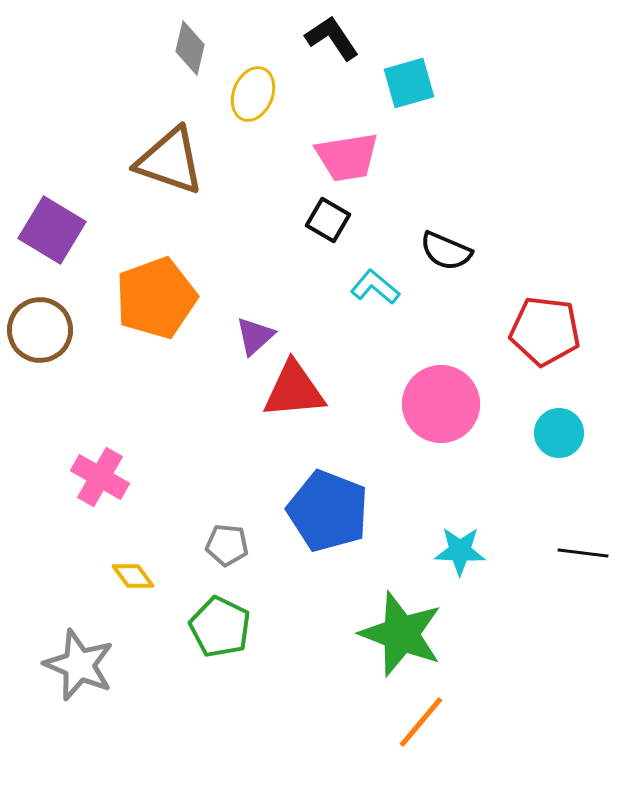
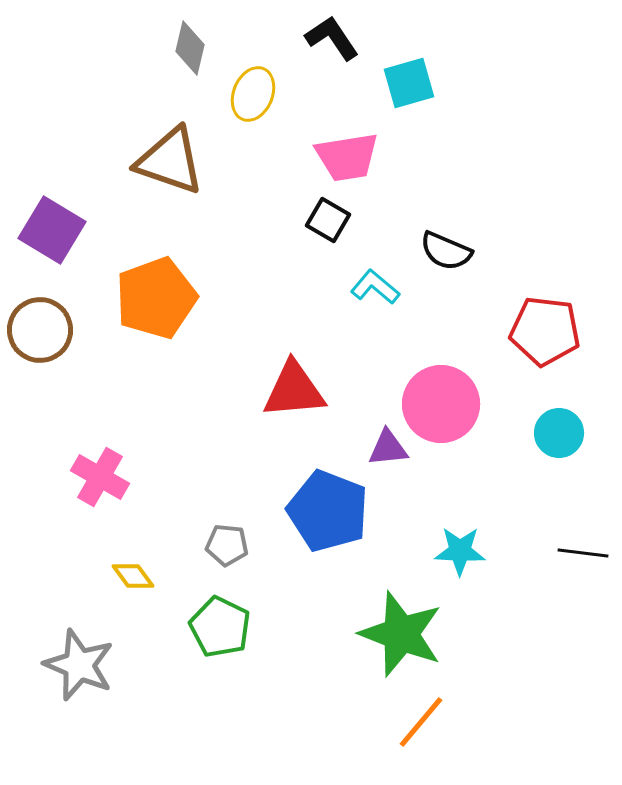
purple triangle: moved 133 px right, 112 px down; rotated 36 degrees clockwise
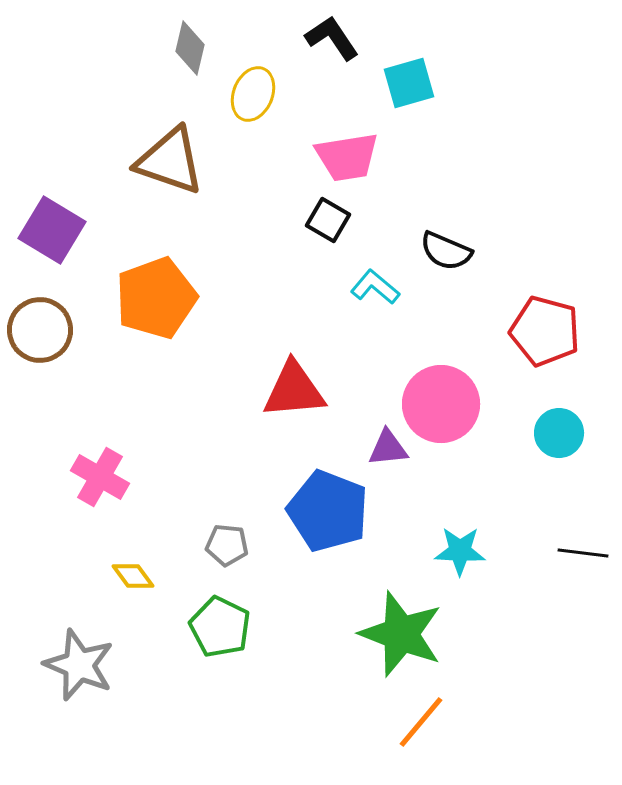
red pentagon: rotated 8 degrees clockwise
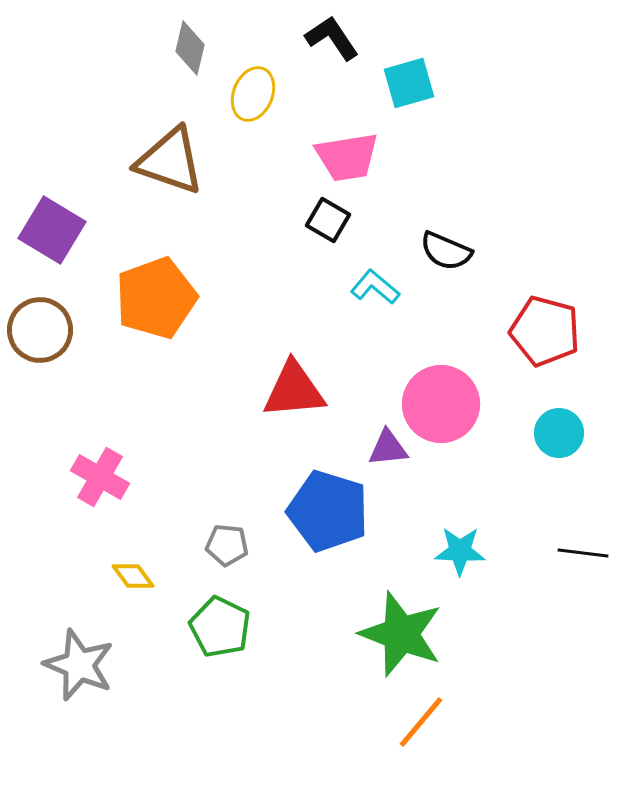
blue pentagon: rotated 4 degrees counterclockwise
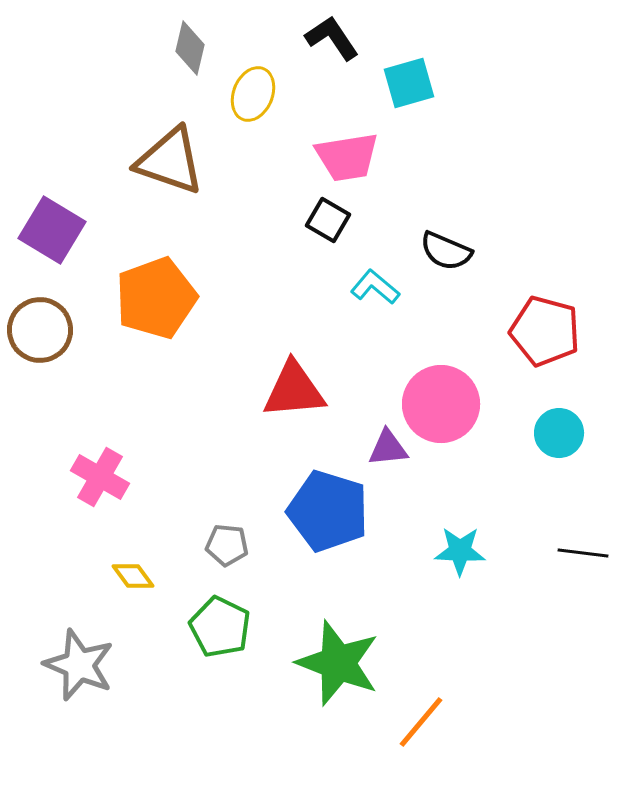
green star: moved 63 px left, 29 px down
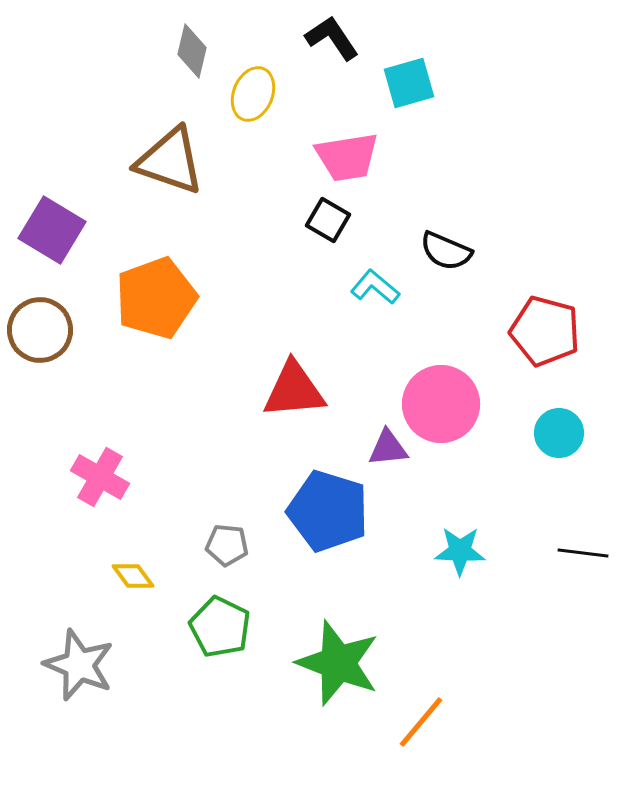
gray diamond: moved 2 px right, 3 px down
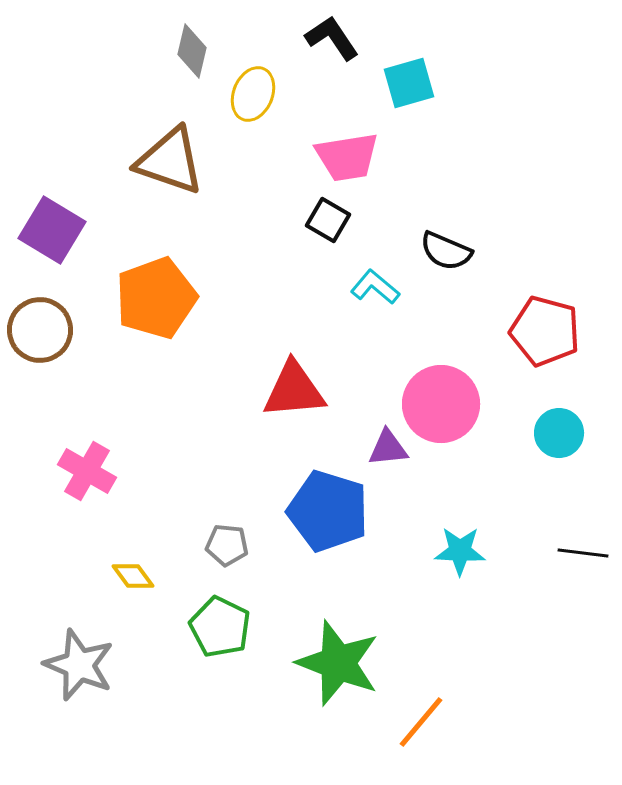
pink cross: moved 13 px left, 6 px up
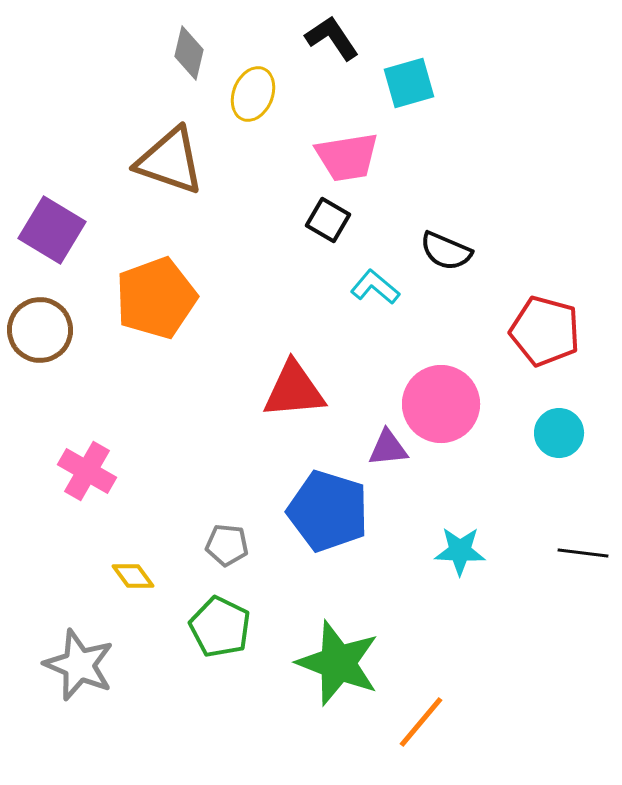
gray diamond: moved 3 px left, 2 px down
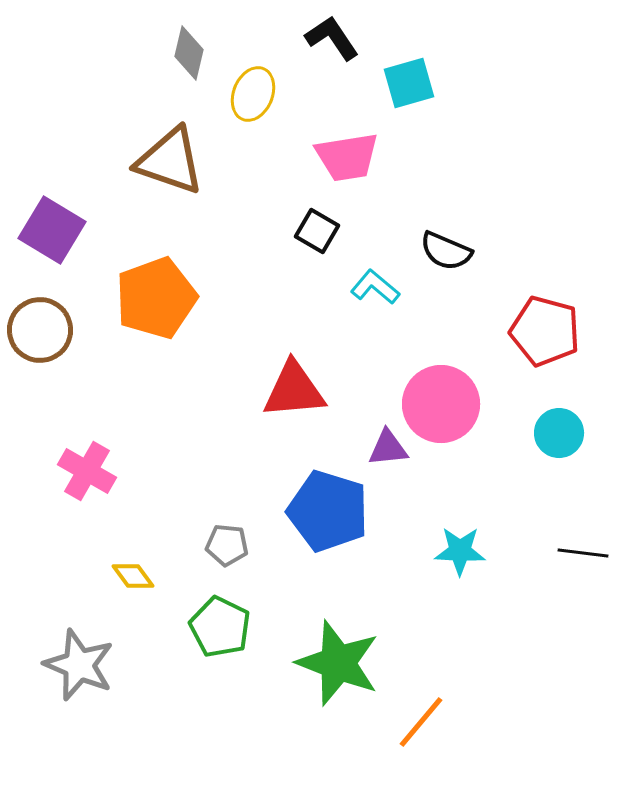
black square: moved 11 px left, 11 px down
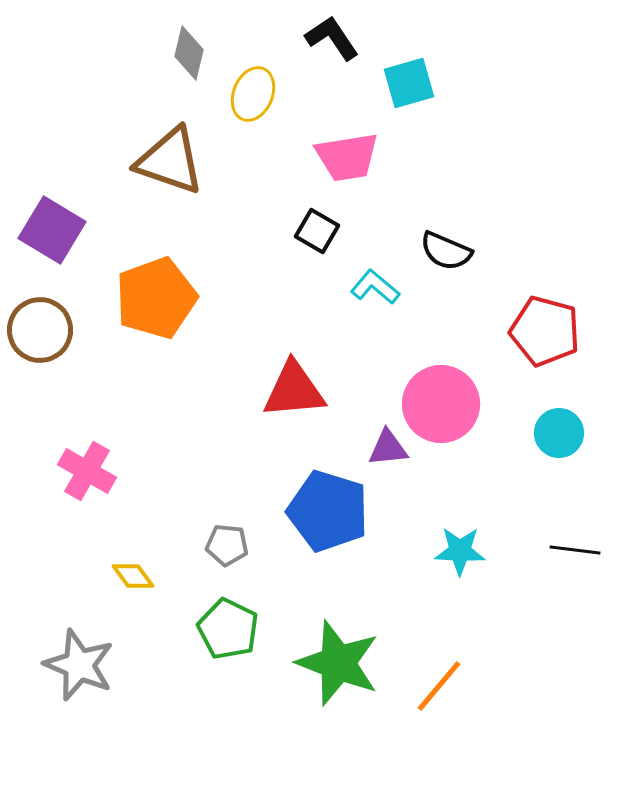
black line: moved 8 px left, 3 px up
green pentagon: moved 8 px right, 2 px down
orange line: moved 18 px right, 36 px up
